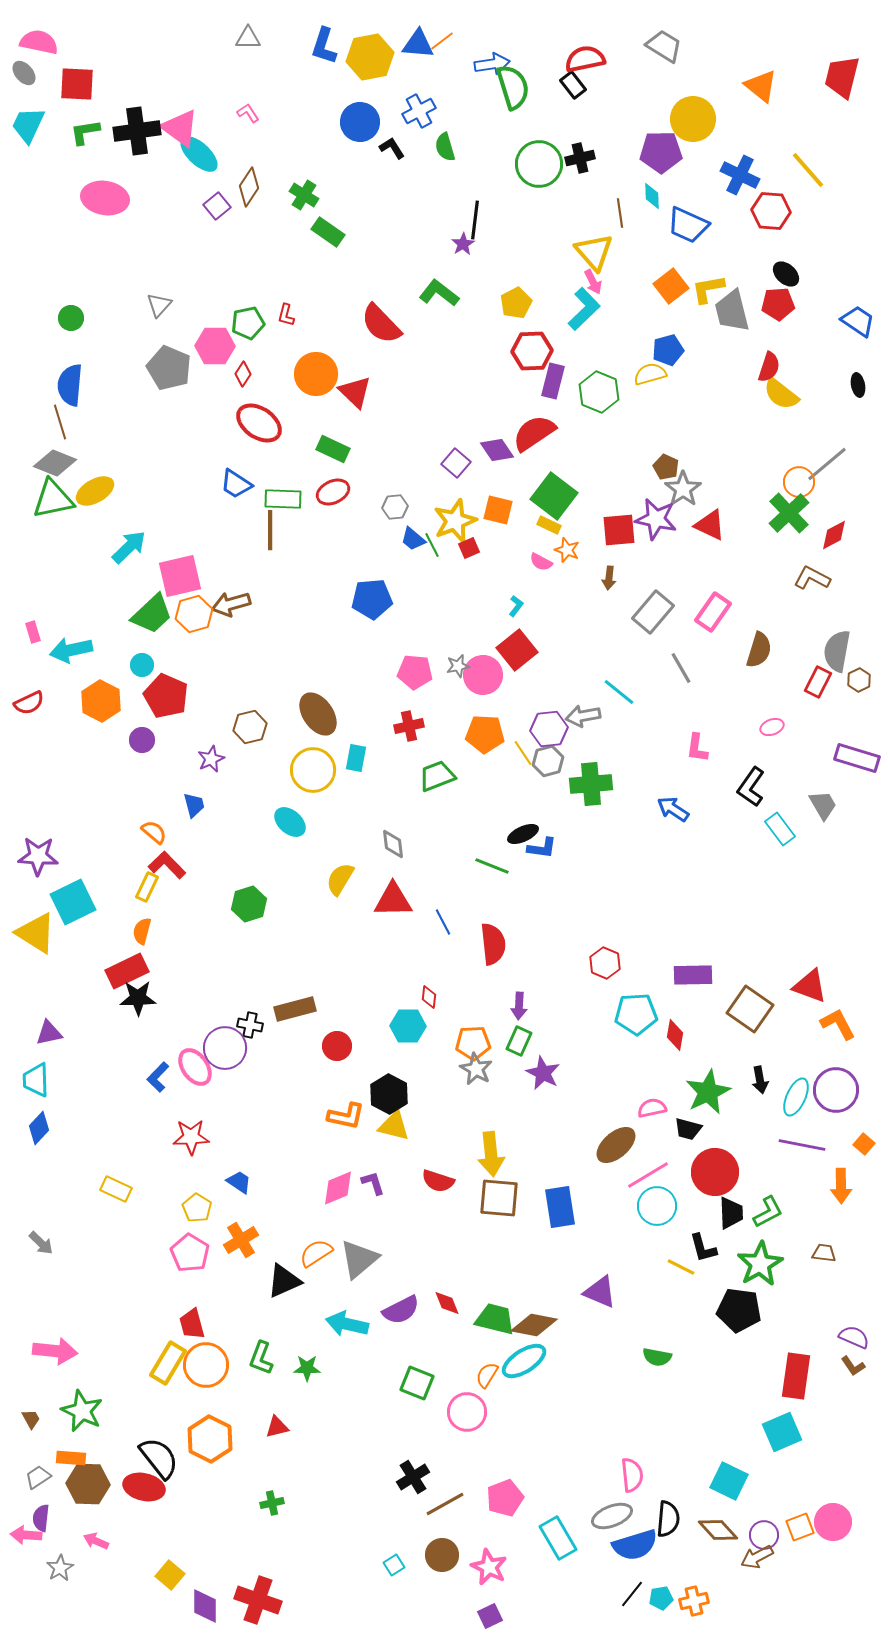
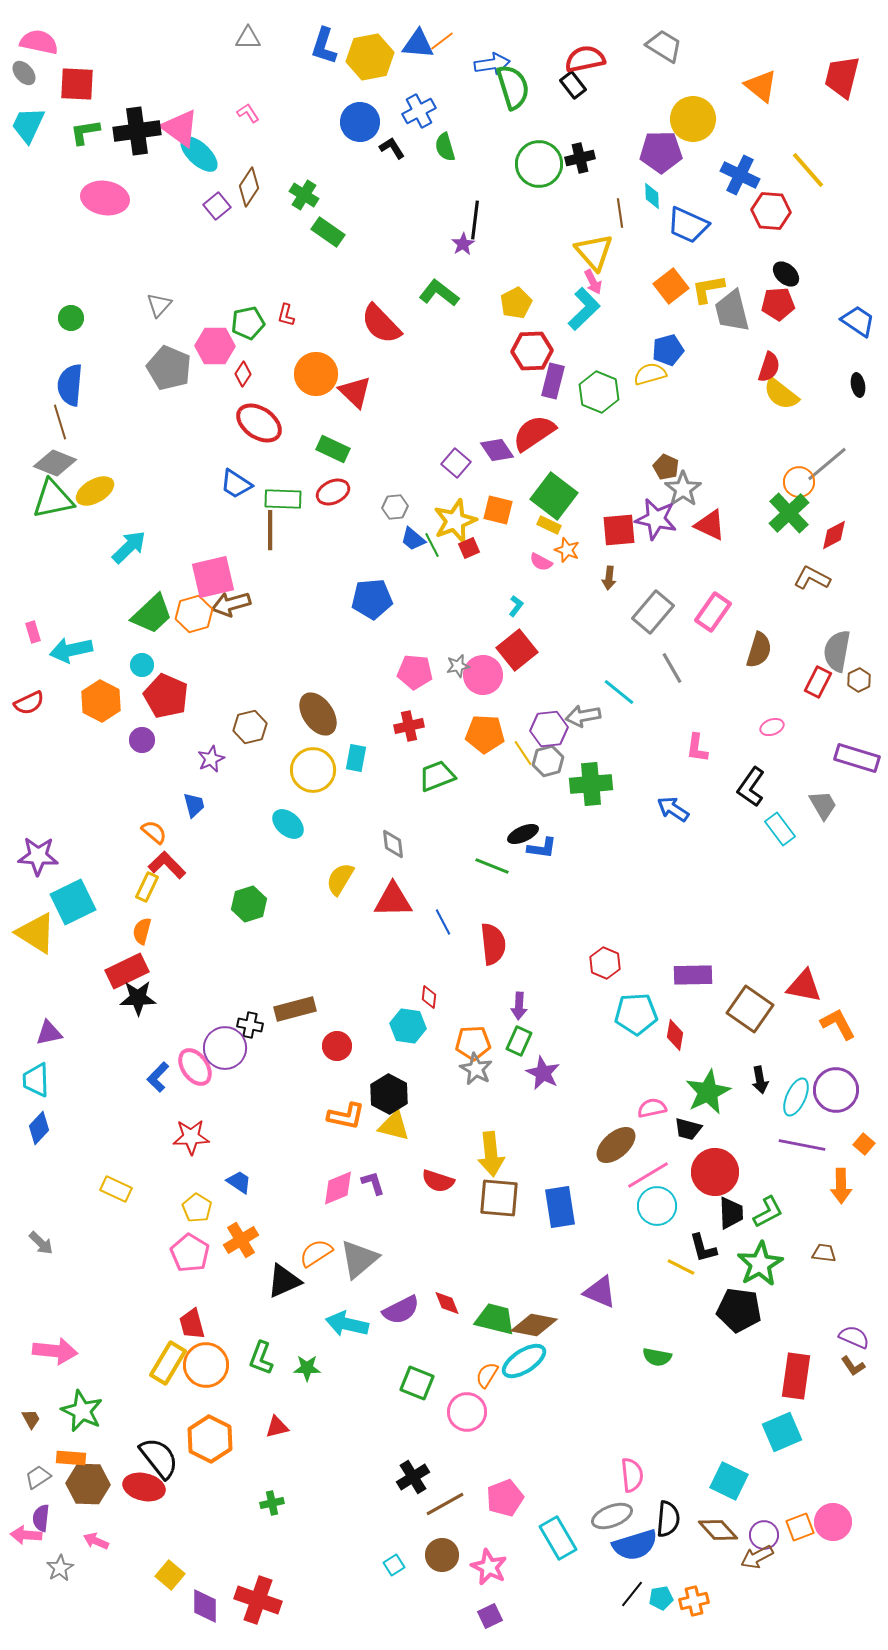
pink square at (180, 576): moved 33 px right, 1 px down
gray line at (681, 668): moved 9 px left
cyan ellipse at (290, 822): moved 2 px left, 2 px down
red triangle at (810, 986): moved 6 px left; rotated 9 degrees counterclockwise
cyan hexagon at (408, 1026): rotated 8 degrees clockwise
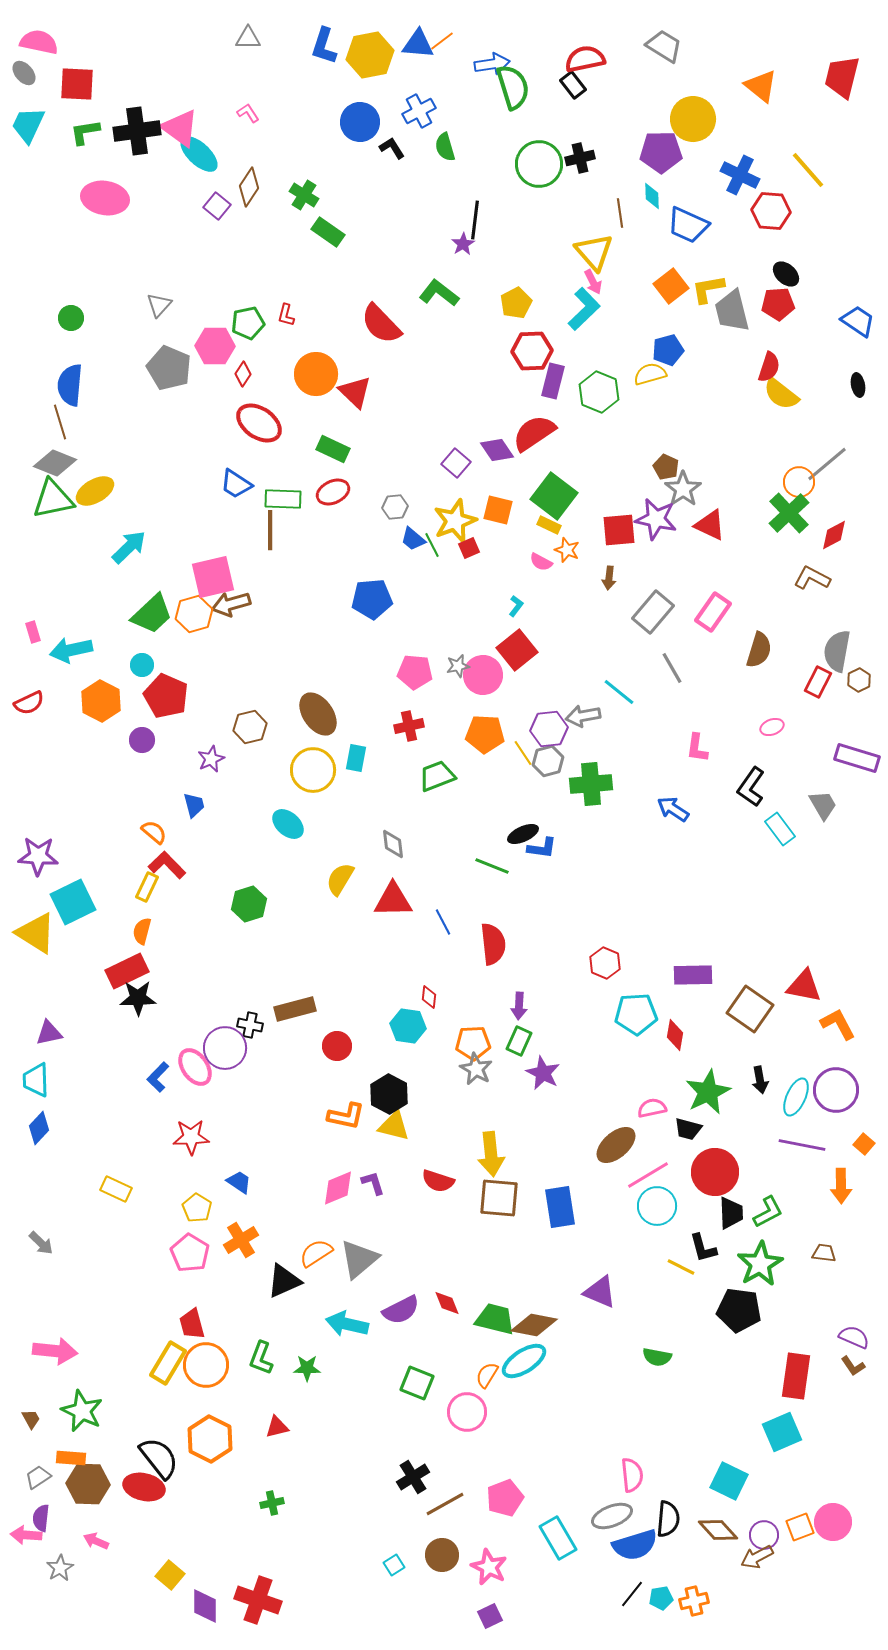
yellow hexagon at (370, 57): moved 2 px up
purple square at (217, 206): rotated 12 degrees counterclockwise
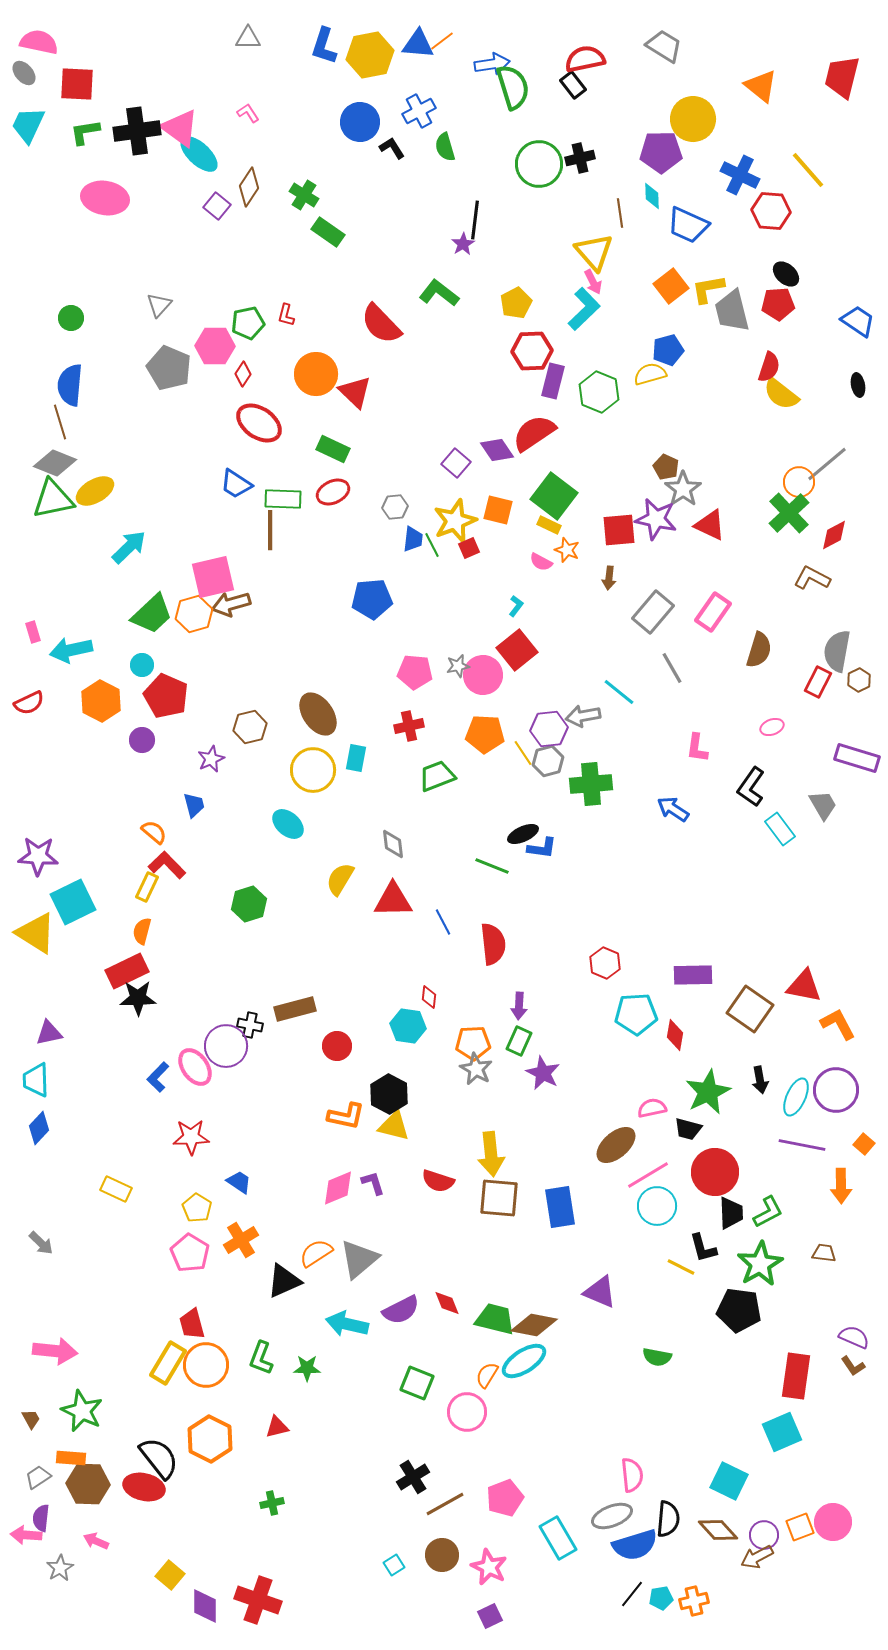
blue trapezoid at (413, 539): rotated 124 degrees counterclockwise
purple circle at (225, 1048): moved 1 px right, 2 px up
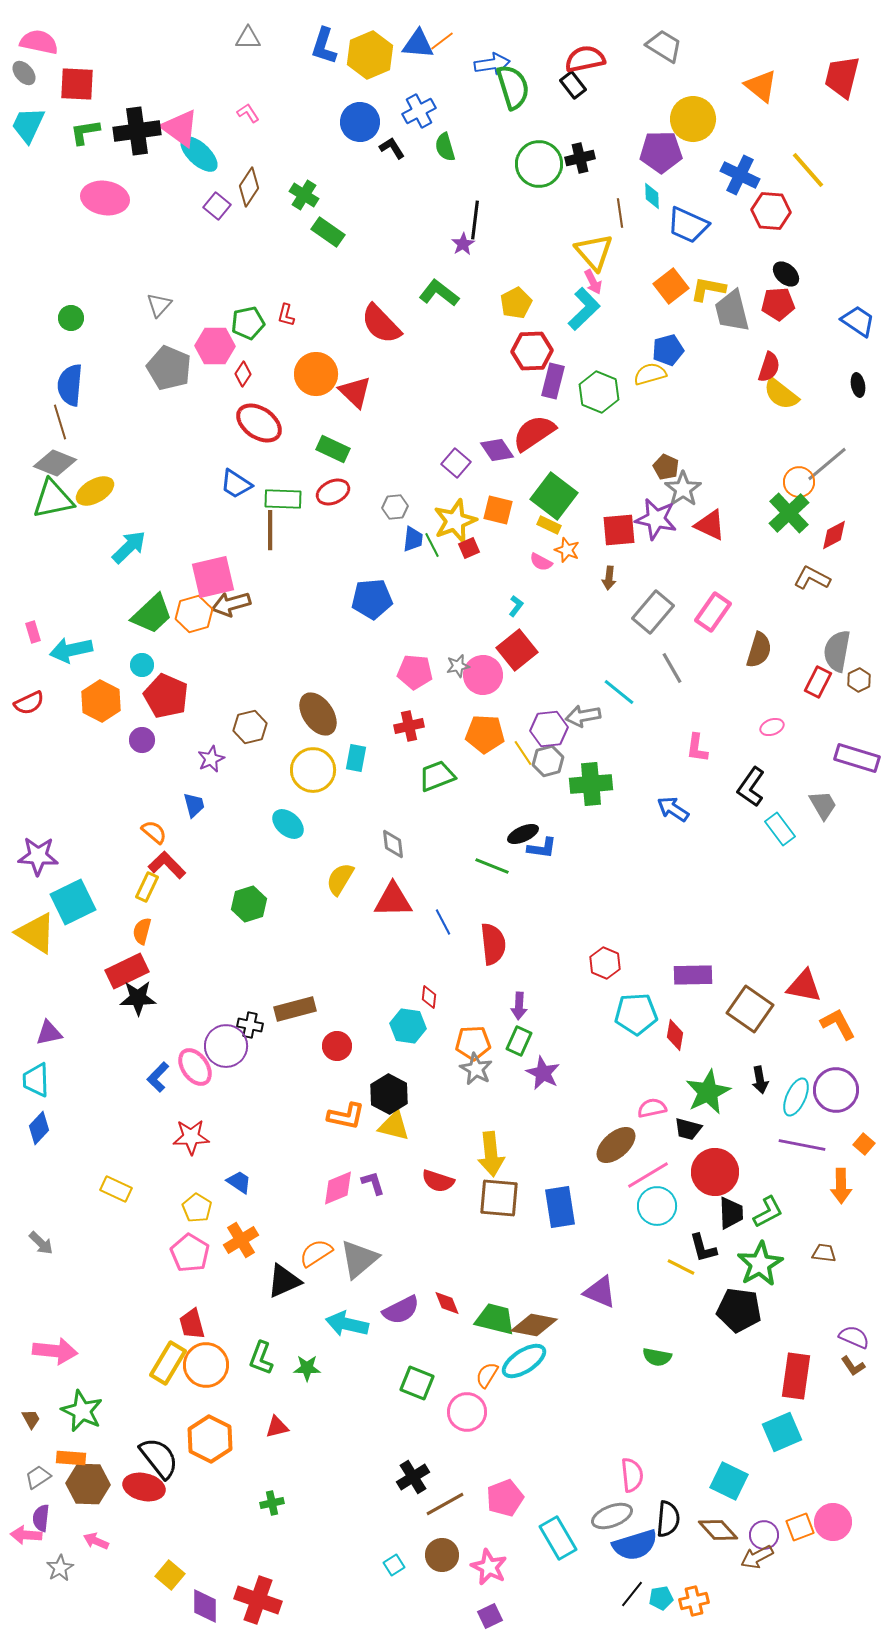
yellow hexagon at (370, 55): rotated 12 degrees counterclockwise
yellow L-shape at (708, 289): rotated 21 degrees clockwise
